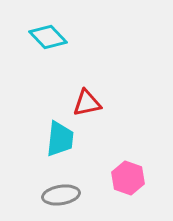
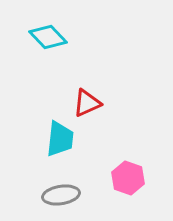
red triangle: rotated 12 degrees counterclockwise
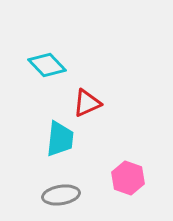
cyan diamond: moved 1 px left, 28 px down
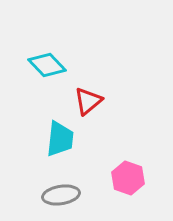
red triangle: moved 1 px right, 2 px up; rotated 16 degrees counterclockwise
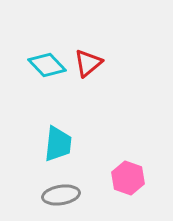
red triangle: moved 38 px up
cyan trapezoid: moved 2 px left, 5 px down
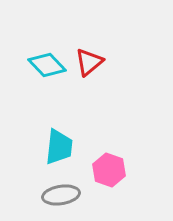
red triangle: moved 1 px right, 1 px up
cyan trapezoid: moved 1 px right, 3 px down
pink hexagon: moved 19 px left, 8 px up
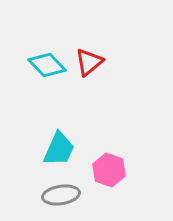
cyan trapezoid: moved 2 px down; rotated 18 degrees clockwise
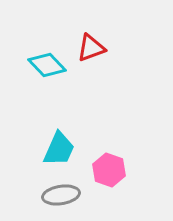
red triangle: moved 2 px right, 14 px up; rotated 20 degrees clockwise
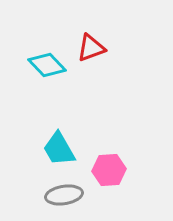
cyan trapezoid: rotated 126 degrees clockwise
pink hexagon: rotated 24 degrees counterclockwise
gray ellipse: moved 3 px right
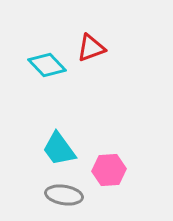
cyan trapezoid: rotated 6 degrees counterclockwise
gray ellipse: rotated 18 degrees clockwise
